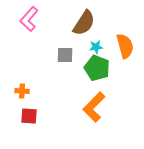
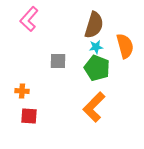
brown semicircle: moved 10 px right, 2 px down; rotated 16 degrees counterclockwise
gray square: moved 7 px left, 6 px down
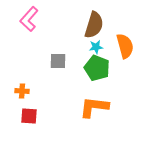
orange L-shape: rotated 52 degrees clockwise
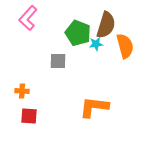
pink L-shape: moved 1 px left, 1 px up
brown semicircle: moved 12 px right
cyan star: moved 3 px up
green pentagon: moved 19 px left, 35 px up
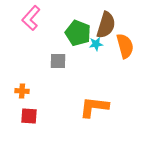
pink L-shape: moved 3 px right
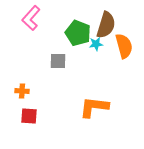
orange semicircle: moved 1 px left
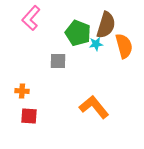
orange L-shape: rotated 44 degrees clockwise
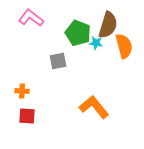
pink L-shape: rotated 85 degrees clockwise
brown semicircle: moved 2 px right
cyan star: moved 1 px up; rotated 16 degrees clockwise
gray square: rotated 12 degrees counterclockwise
red square: moved 2 px left
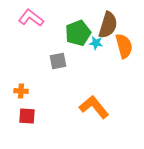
green pentagon: rotated 30 degrees clockwise
orange cross: moved 1 px left
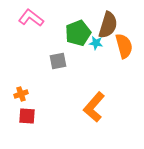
orange cross: moved 3 px down; rotated 24 degrees counterclockwise
orange L-shape: rotated 100 degrees counterclockwise
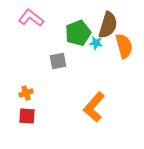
orange cross: moved 5 px right, 1 px up
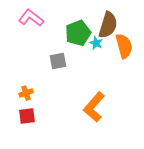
cyan star: rotated 16 degrees clockwise
red square: rotated 12 degrees counterclockwise
